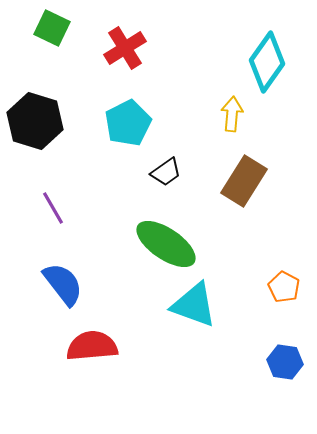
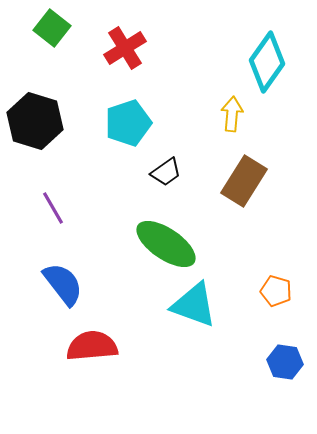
green square: rotated 12 degrees clockwise
cyan pentagon: rotated 9 degrees clockwise
orange pentagon: moved 8 px left, 4 px down; rotated 12 degrees counterclockwise
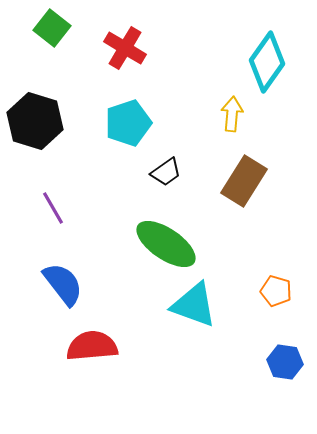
red cross: rotated 27 degrees counterclockwise
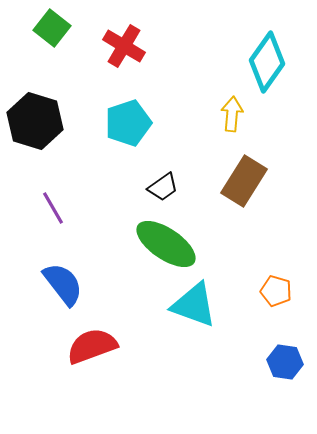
red cross: moved 1 px left, 2 px up
black trapezoid: moved 3 px left, 15 px down
red semicircle: rotated 15 degrees counterclockwise
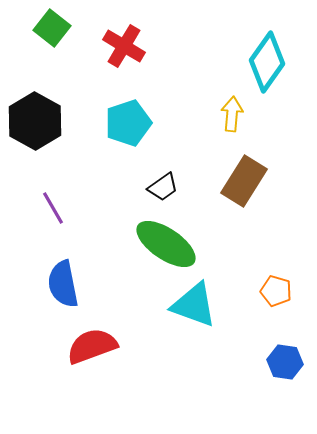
black hexagon: rotated 12 degrees clockwise
blue semicircle: rotated 153 degrees counterclockwise
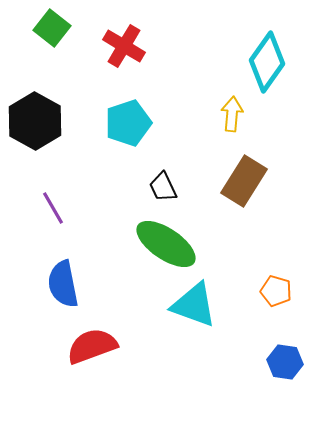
black trapezoid: rotated 100 degrees clockwise
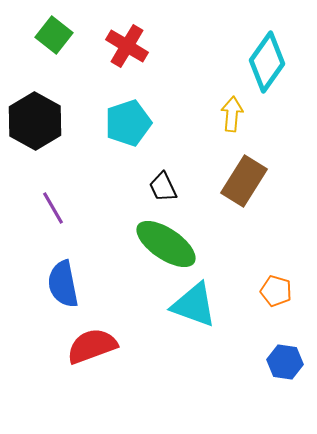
green square: moved 2 px right, 7 px down
red cross: moved 3 px right
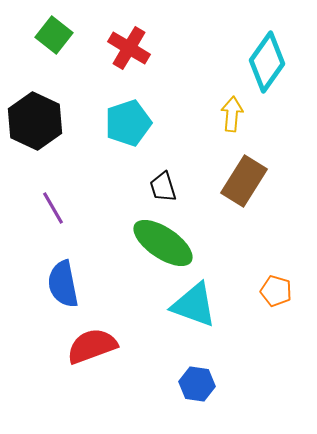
red cross: moved 2 px right, 2 px down
black hexagon: rotated 4 degrees counterclockwise
black trapezoid: rotated 8 degrees clockwise
green ellipse: moved 3 px left, 1 px up
blue hexagon: moved 88 px left, 22 px down
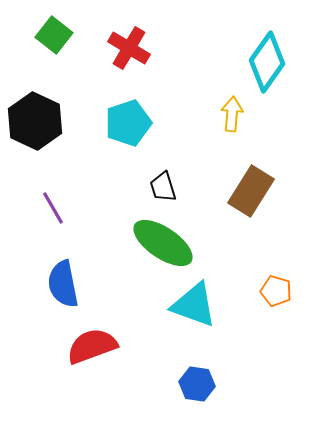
brown rectangle: moved 7 px right, 10 px down
